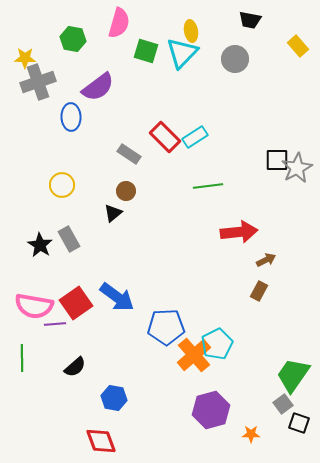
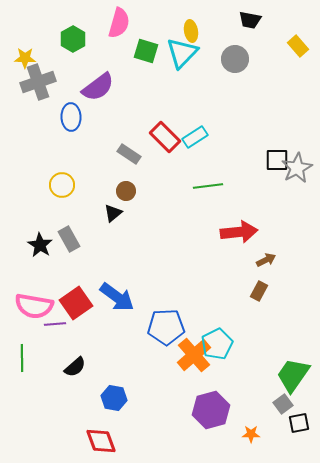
green hexagon at (73, 39): rotated 20 degrees clockwise
black square at (299, 423): rotated 30 degrees counterclockwise
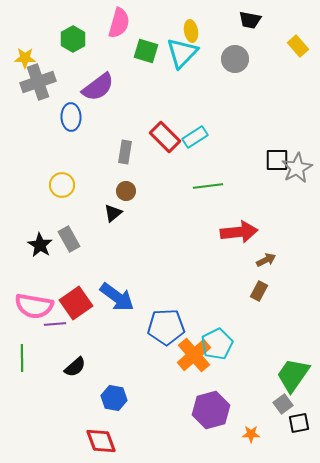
gray rectangle at (129, 154): moved 4 px left, 2 px up; rotated 65 degrees clockwise
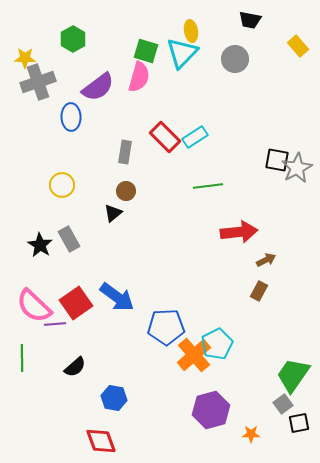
pink semicircle at (119, 23): moved 20 px right, 54 px down
black square at (277, 160): rotated 10 degrees clockwise
pink semicircle at (34, 306): rotated 33 degrees clockwise
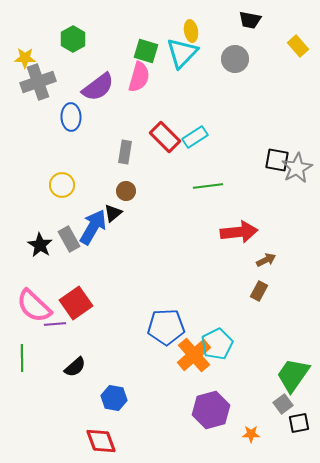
blue arrow at (117, 297): moved 24 px left, 70 px up; rotated 96 degrees counterclockwise
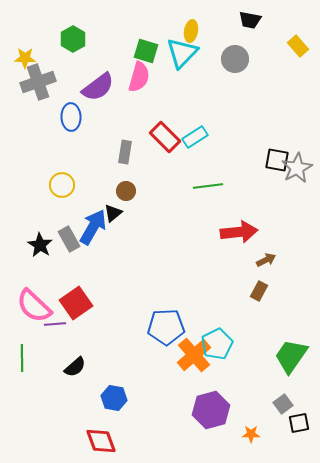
yellow ellipse at (191, 31): rotated 20 degrees clockwise
green trapezoid at (293, 375): moved 2 px left, 19 px up
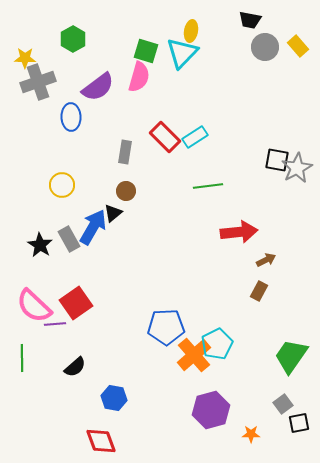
gray circle at (235, 59): moved 30 px right, 12 px up
